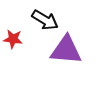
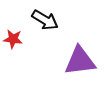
purple triangle: moved 14 px right, 11 px down; rotated 12 degrees counterclockwise
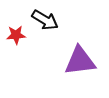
red star: moved 3 px right, 4 px up; rotated 12 degrees counterclockwise
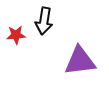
black arrow: moved 1 px left, 1 px down; rotated 68 degrees clockwise
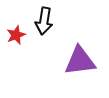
red star: rotated 18 degrees counterclockwise
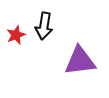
black arrow: moved 5 px down
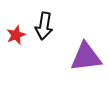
purple triangle: moved 6 px right, 4 px up
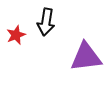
black arrow: moved 2 px right, 4 px up
